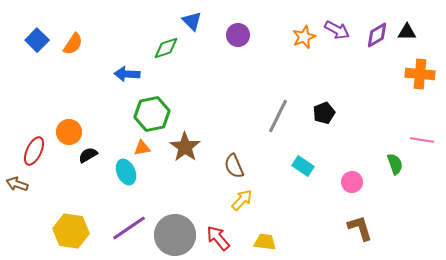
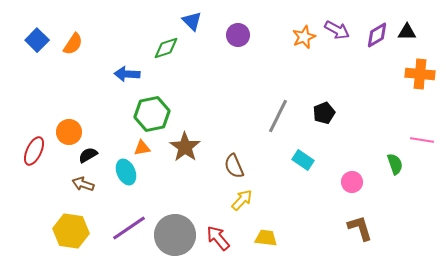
cyan rectangle: moved 6 px up
brown arrow: moved 66 px right
yellow trapezoid: moved 1 px right, 4 px up
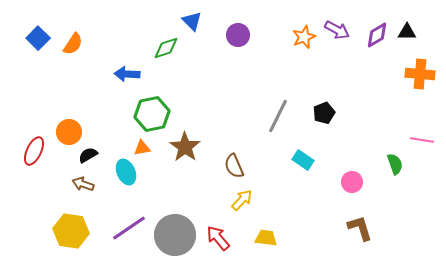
blue square: moved 1 px right, 2 px up
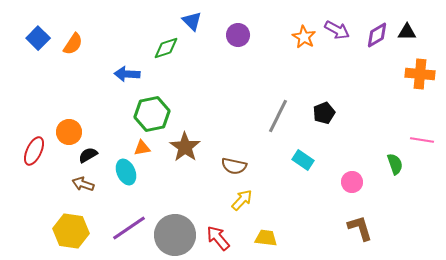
orange star: rotated 20 degrees counterclockwise
brown semicircle: rotated 55 degrees counterclockwise
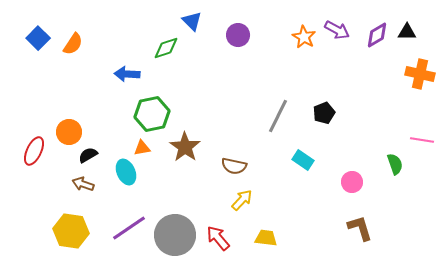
orange cross: rotated 8 degrees clockwise
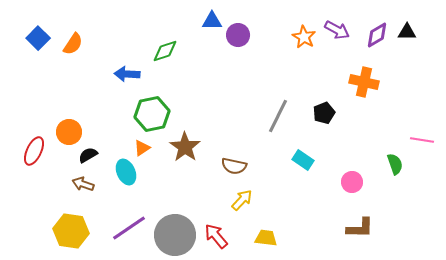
blue triangle: moved 20 px right; rotated 45 degrees counterclockwise
green diamond: moved 1 px left, 3 px down
orange cross: moved 56 px left, 8 px down
orange triangle: rotated 24 degrees counterclockwise
brown L-shape: rotated 108 degrees clockwise
red arrow: moved 2 px left, 2 px up
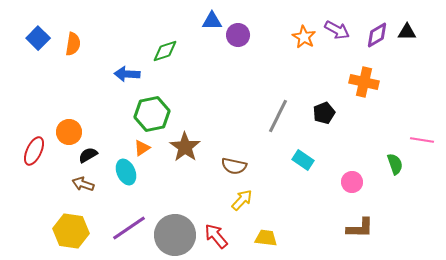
orange semicircle: rotated 25 degrees counterclockwise
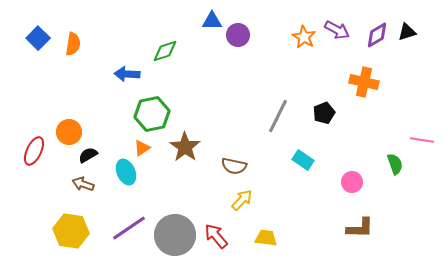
black triangle: rotated 18 degrees counterclockwise
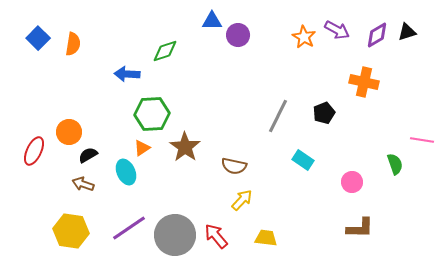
green hexagon: rotated 8 degrees clockwise
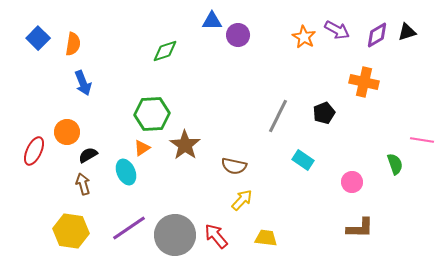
blue arrow: moved 44 px left, 9 px down; rotated 115 degrees counterclockwise
orange circle: moved 2 px left
brown star: moved 2 px up
brown arrow: rotated 55 degrees clockwise
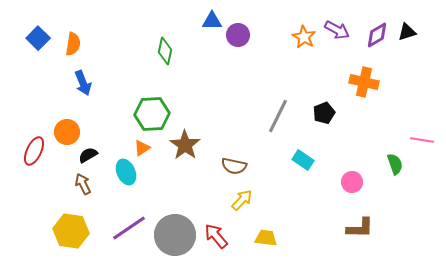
green diamond: rotated 60 degrees counterclockwise
brown arrow: rotated 10 degrees counterclockwise
